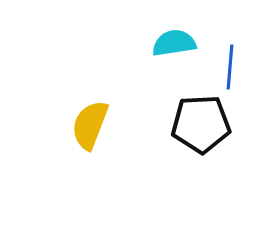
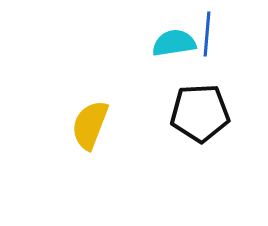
blue line: moved 23 px left, 33 px up
black pentagon: moved 1 px left, 11 px up
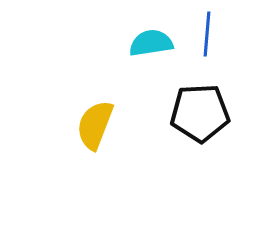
cyan semicircle: moved 23 px left
yellow semicircle: moved 5 px right
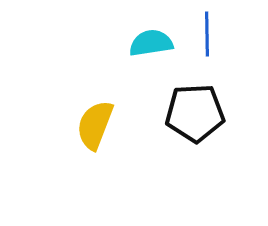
blue line: rotated 6 degrees counterclockwise
black pentagon: moved 5 px left
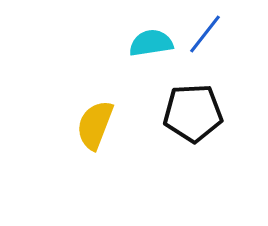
blue line: moved 2 px left; rotated 39 degrees clockwise
black pentagon: moved 2 px left
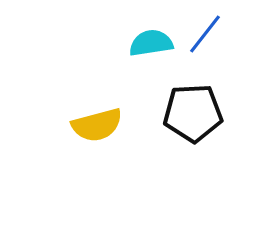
yellow semicircle: moved 2 px right; rotated 126 degrees counterclockwise
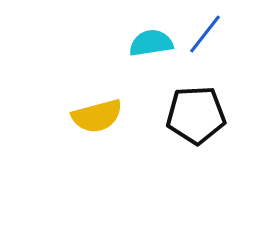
black pentagon: moved 3 px right, 2 px down
yellow semicircle: moved 9 px up
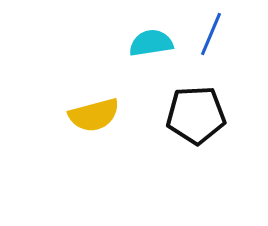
blue line: moved 6 px right; rotated 15 degrees counterclockwise
yellow semicircle: moved 3 px left, 1 px up
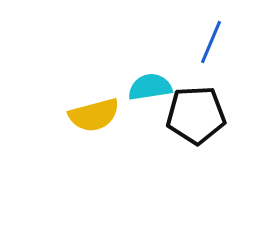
blue line: moved 8 px down
cyan semicircle: moved 1 px left, 44 px down
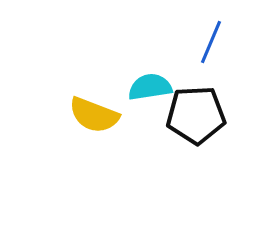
yellow semicircle: rotated 36 degrees clockwise
